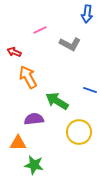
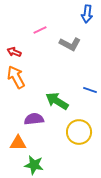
orange arrow: moved 12 px left
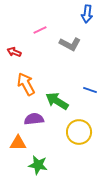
orange arrow: moved 10 px right, 7 px down
green star: moved 4 px right
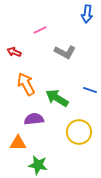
gray L-shape: moved 5 px left, 8 px down
green arrow: moved 3 px up
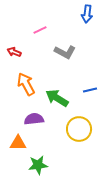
blue line: rotated 32 degrees counterclockwise
yellow circle: moved 3 px up
green star: rotated 18 degrees counterclockwise
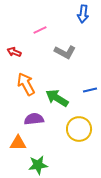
blue arrow: moved 4 px left
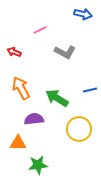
blue arrow: rotated 84 degrees counterclockwise
orange arrow: moved 5 px left, 4 px down
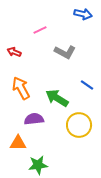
blue line: moved 3 px left, 5 px up; rotated 48 degrees clockwise
yellow circle: moved 4 px up
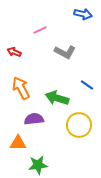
green arrow: rotated 15 degrees counterclockwise
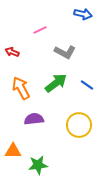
red arrow: moved 2 px left
green arrow: moved 1 px left, 15 px up; rotated 125 degrees clockwise
orange triangle: moved 5 px left, 8 px down
